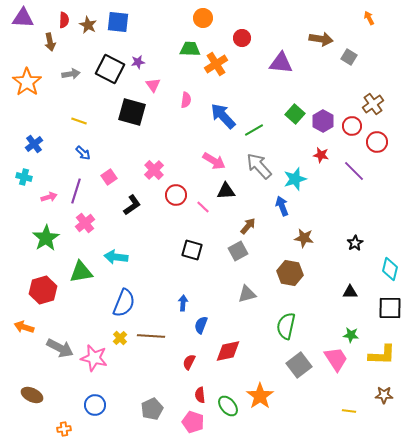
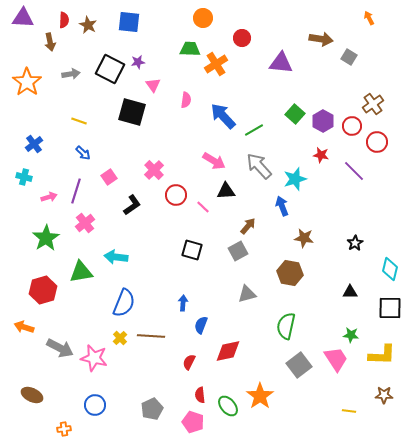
blue square at (118, 22): moved 11 px right
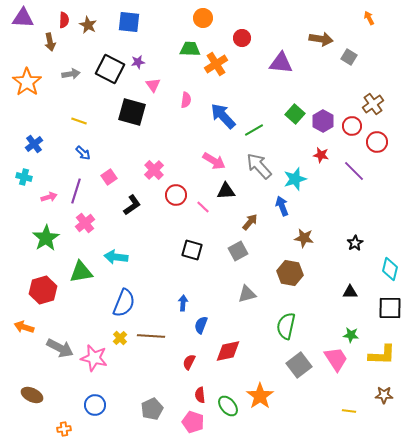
brown arrow at (248, 226): moved 2 px right, 4 px up
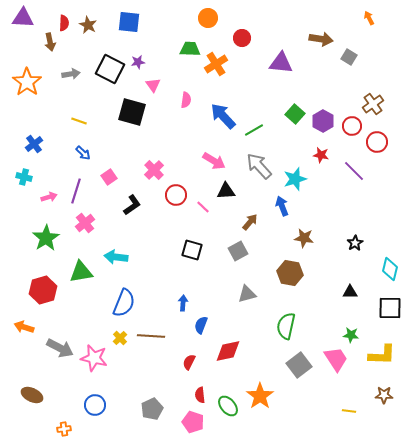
orange circle at (203, 18): moved 5 px right
red semicircle at (64, 20): moved 3 px down
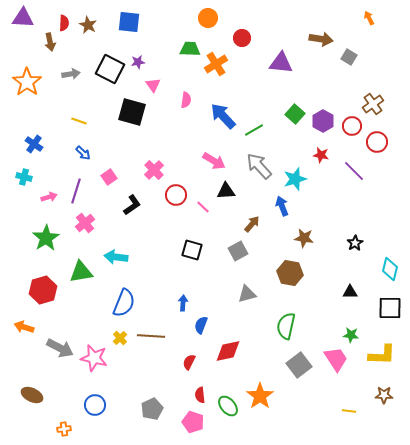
blue cross at (34, 144): rotated 18 degrees counterclockwise
brown arrow at (250, 222): moved 2 px right, 2 px down
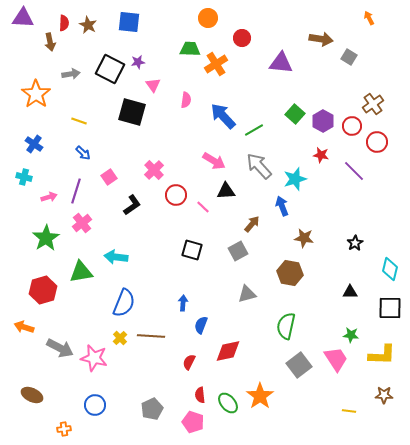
orange star at (27, 82): moved 9 px right, 12 px down
pink cross at (85, 223): moved 3 px left
green ellipse at (228, 406): moved 3 px up
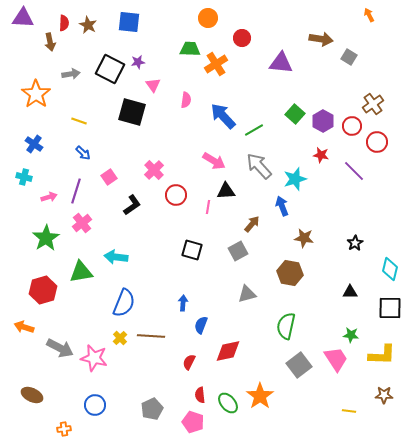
orange arrow at (369, 18): moved 3 px up
pink line at (203, 207): moved 5 px right; rotated 56 degrees clockwise
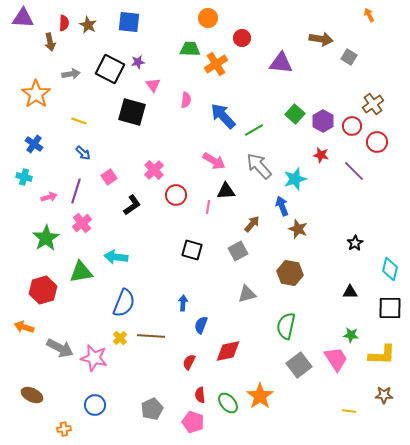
brown star at (304, 238): moved 6 px left, 9 px up; rotated 12 degrees clockwise
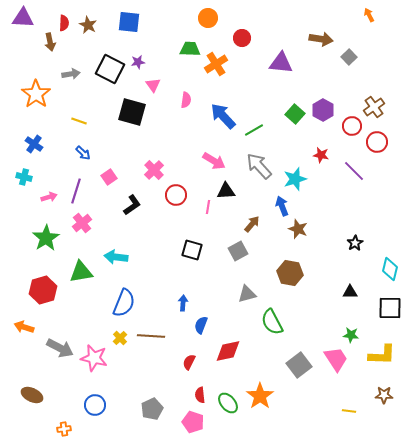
gray square at (349, 57): rotated 14 degrees clockwise
brown cross at (373, 104): moved 1 px right, 3 px down
purple hexagon at (323, 121): moved 11 px up
green semicircle at (286, 326): moved 14 px left, 4 px up; rotated 40 degrees counterclockwise
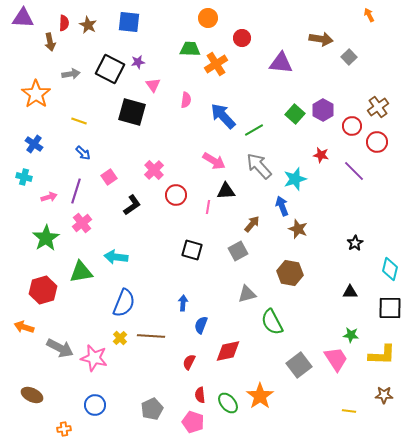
brown cross at (374, 107): moved 4 px right
